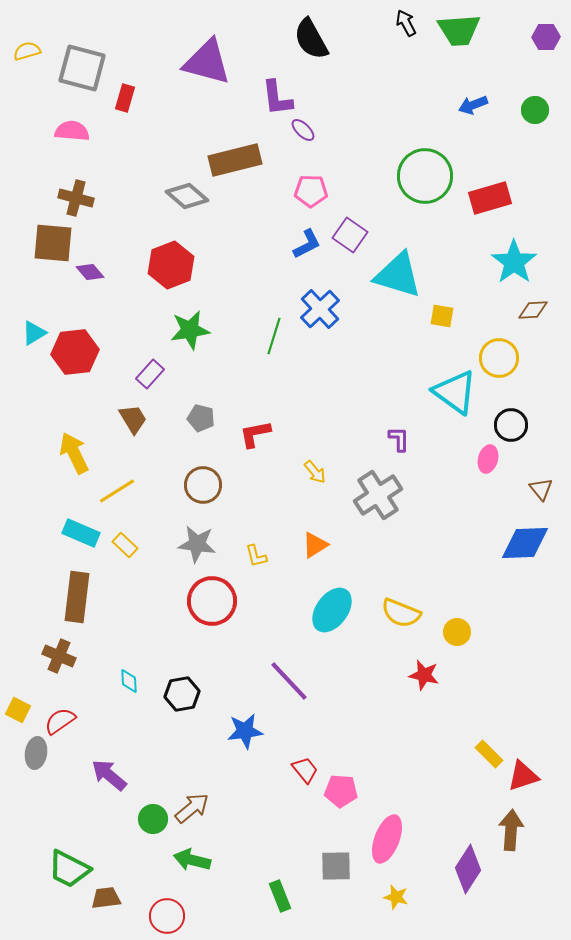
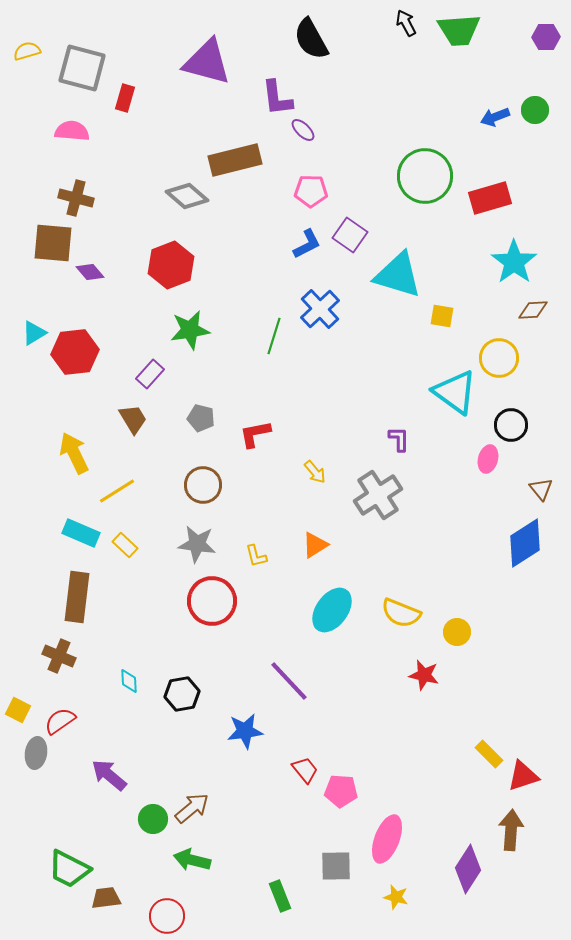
blue arrow at (473, 105): moved 22 px right, 12 px down
blue diamond at (525, 543): rotated 30 degrees counterclockwise
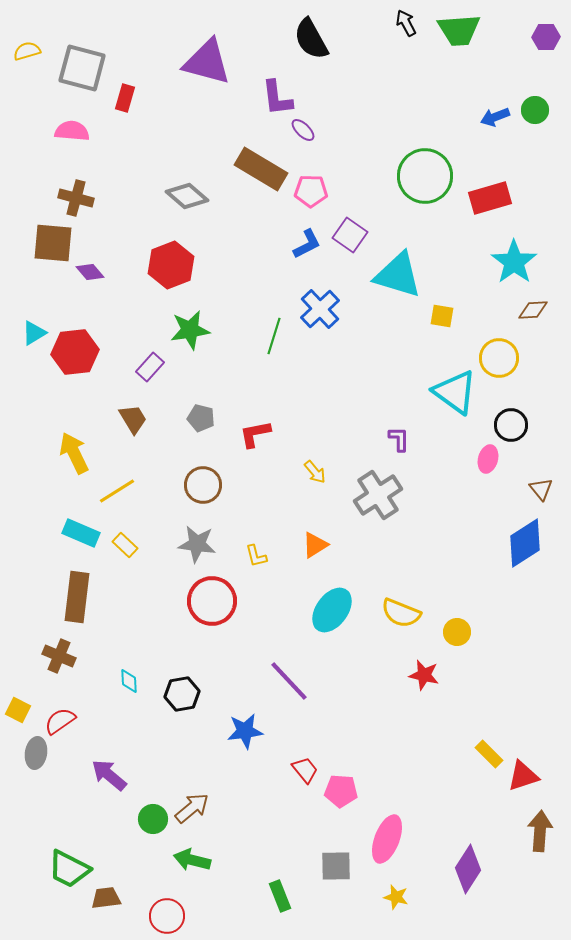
brown rectangle at (235, 160): moved 26 px right, 9 px down; rotated 45 degrees clockwise
purple rectangle at (150, 374): moved 7 px up
brown arrow at (511, 830): moved 29 px right, 1 px down
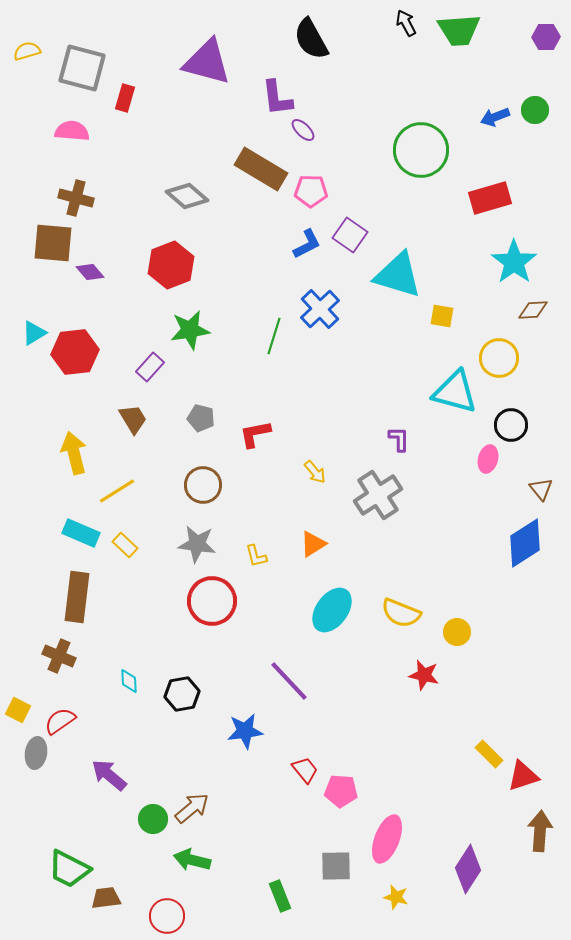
green circle at (425, 176): moved 4 px left, 26 px up
cyan triangle at (455, 392): rotated 21 degrees counterclockwise
yellow arrow at (74, 453): rotated 12 degrees clockwise
orange triangle at (315, 545): moved 2 px left, 1 px up
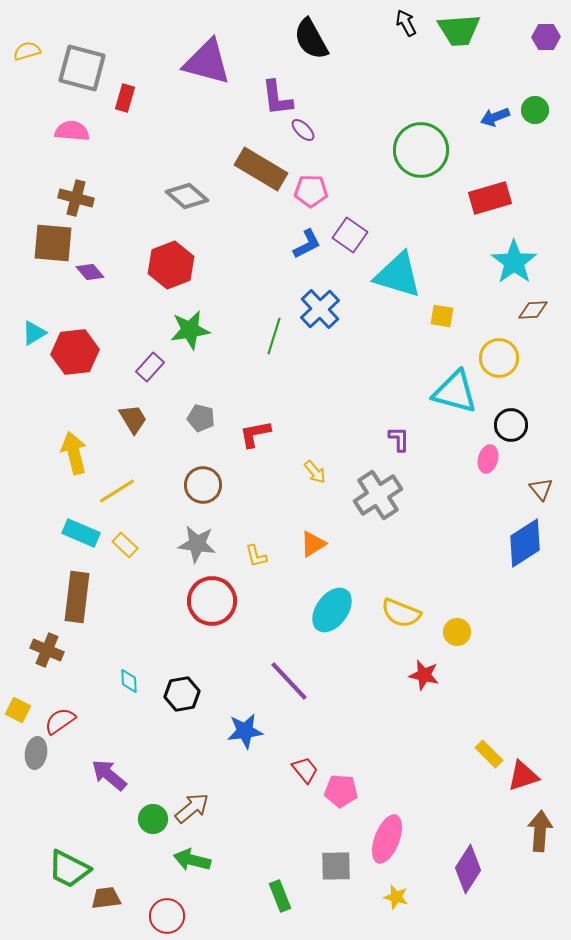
brown cross at (59, 656): moved 12 px left, 6 px up
